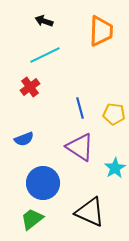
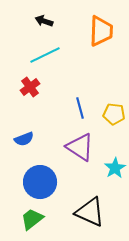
blue circle: moved 3 px left, 1 px up
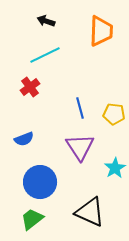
black arrow: moved 2 px right
purple triangle: rotated 24 degrees clockwise
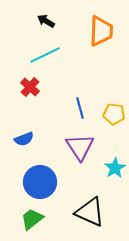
black arrow: rotated 12 degrees clockwise
red cross: rotated 12 degrees counterclockwise
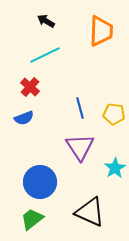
blue semicircle: moved 21 px up
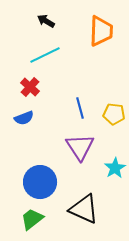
black triangle: moved 6 px left, 3 px up
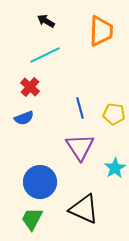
green trapezoid: rotated 25 degrees counterclockwise
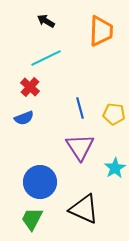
cyan line: moved 1 px right, 3 px down
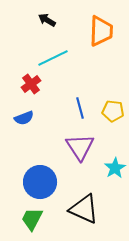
black arrow: moved 1 px right, 1 px up
cyan line: moved 7 px right
red cross: moved 1 px right, 3 px up; rotated 12 degrees clockwise
yellow pentagon: moved 1 px left, 3 px up
